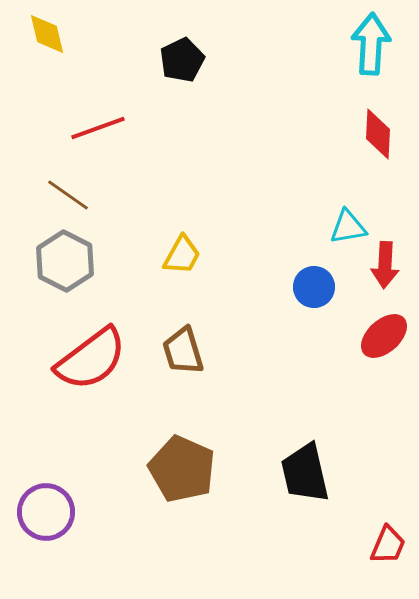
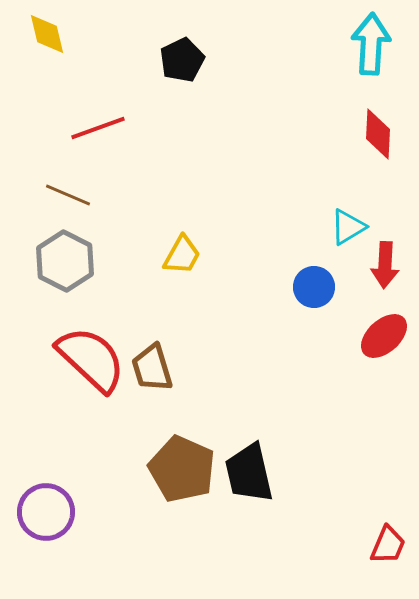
brown line: rotated 12 degrees counterclockwise
cyan triangle: rotated 21 degrees counterclockwise
brown trapezoid: moved 31 px left, 17 px down
red semicircle: rotated 100 degrees counterclockwise
black trapezoid: moved 56 px left
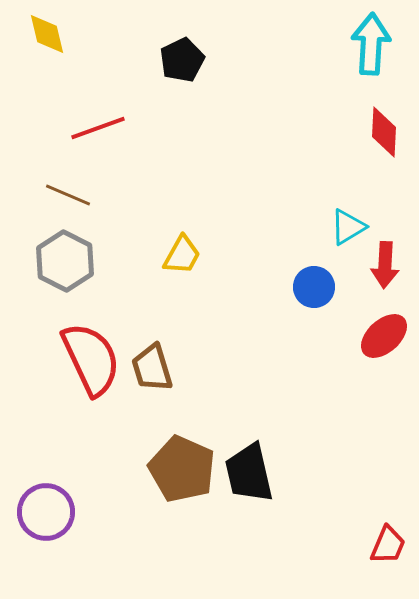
red diamond: moved 6 px right, 2 px up
red semicircle: rotated 22 degrees clockwise
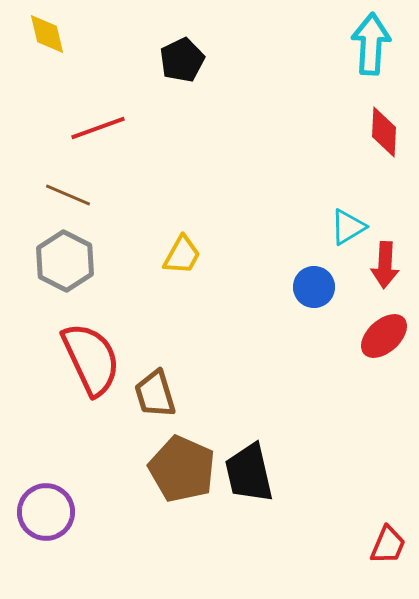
brown trapezoid: moved 3 px right, 26 px down
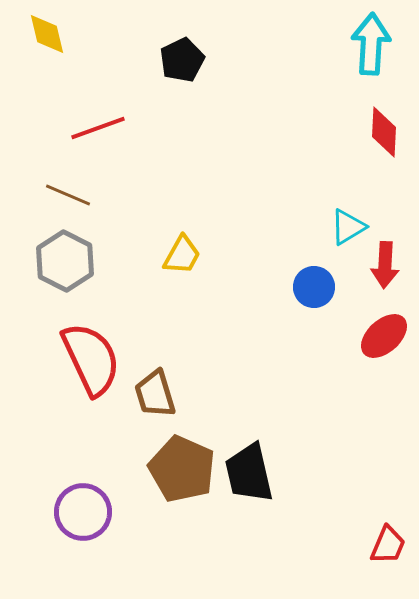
purple circle: moved 37 px right
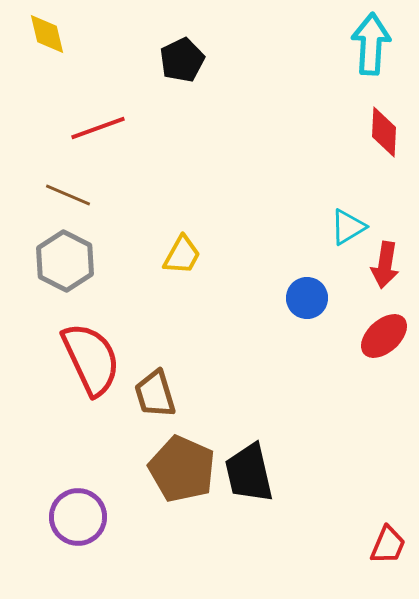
red arrow: rotated 6 degrees clockwise
blue circle: moved 7 px left, 11 px down
purple circle: moved 5 px left, 5 px down
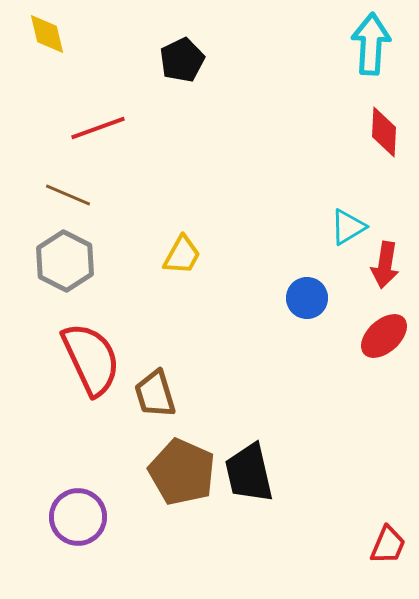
brown pentagon: moved 3 px down
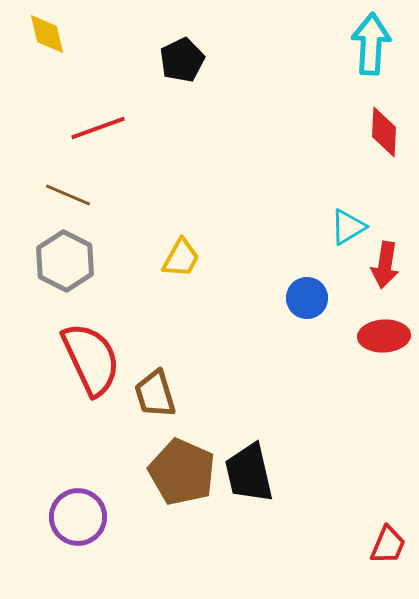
yellow trapezoid: moved 1 px left, 3 px down
red ellipse: rotated 39 degrees clockwise
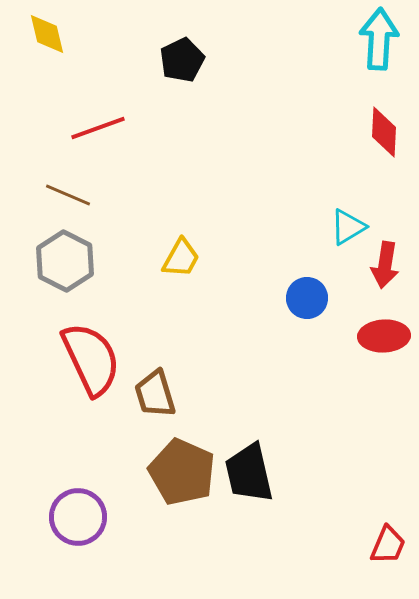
cyan arrow: moved 8 px right, 5 px up
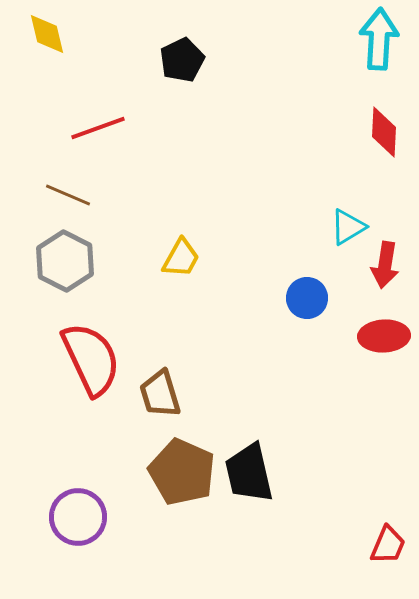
brown trapezoid: moved 5 px right
